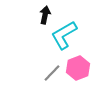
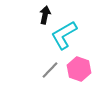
pink hexagon: moved 1 px right, 1 px down; rotated 20 degrees counterclockwise
gray line: moved 2 px left, 3 px up
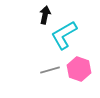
gray line: rotated 30 degrees clockwise
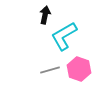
cyan L-shape: moved 1 px down
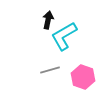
black arrow: moved 3 px right, 5 px down
pink hexagon: moved 4 px right, 8 px down
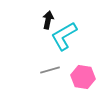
pink hexagon: rotated 10 degrees counterclockwise
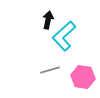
cyan L-shape: rotated 12 degrees counterclockwise
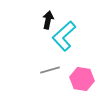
pink hexagon: moved 1 px left, 2 px down
